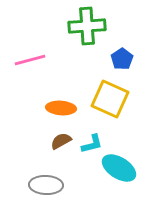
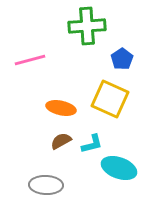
orange ellipse: rotated 8 degrees clockwise
cyan ellipse: rotated 12 degrees counterclockwise
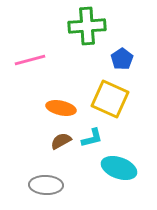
cyan L-shape: moved 6 px up
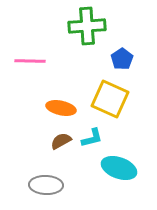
pink line: moved 1 px down; rotated 16 degrees clockwise
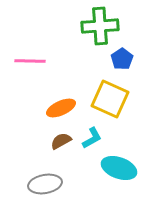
green cross: moved 13 px right
orange ellipse: rotated 36 degrees counterclockwise
cyan L-shape: rotated 15 degrees counterclockwise
gray ellipse: moved 1 px left, 1 px up; rotated 12 degrees counterclockwise
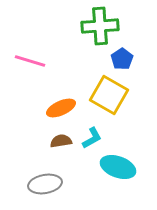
pink line: rotated 16 degrees clockwise
yellow square: moved 1 px left, 4 px up; rotated 6 degrees clockwise
brown semicircle: rotated 20 degrees clockwise
cyan ellipse: moved 1 px left, 1 px up
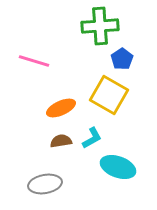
pink line: moved 4 px right
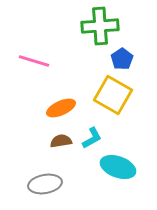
yellow square: moved 4 px right
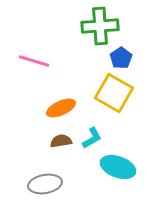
blue pentagon: moved 1 px left, 1 px up
yellow square: moved 1 px right, 2 px up
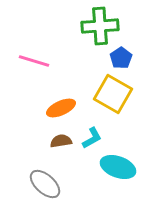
yellow square: moved 1 px left, 1 px down
gray ellipse: rotated 52 degrees clockwise
